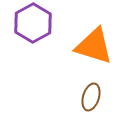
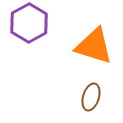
purple hexagon: moved 4 px left
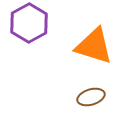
brown ellipse: rotated 56 degrees clockwise
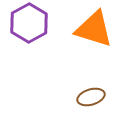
orange triangle: moved 17 px up
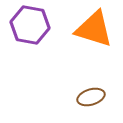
purple hexagon: moved 1 px right, 2 px down; rotated 21 degrees counterclockwise
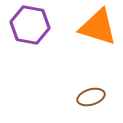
orange triangle: moved 4 px right, 2 px up
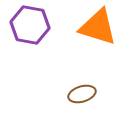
brown ellipse: moved 9 px left, 3 px up
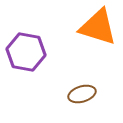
purple hexagon: moved 4 px left, 27 px down
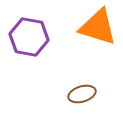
purple hexagon: moved 3 px right, 15 px up
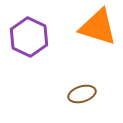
purple hexagon: rotated 15 degrees clockwise
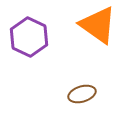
orange triangle: moved 2 px up; rotated 18 degrees clockwise
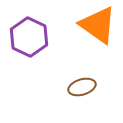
brown ellipse: moved 7 px up
